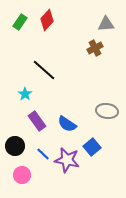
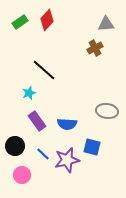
green rectangle: rotated 21 degrees clockwise
cyan star: moved 4 px right, 1 px up; rotated 16 degrees clockwise
blue semicircle: rotated 30 degrees counterclockwise
blue square: rotated 36 degrees counterclockwise
purple star: rotated 25 degrees counterclockwise
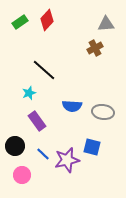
gray ellipse: moved 4 px left, 1 px down
blue semicircle: moved 5 px right, 18 px up
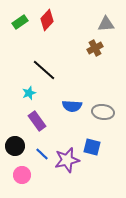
blue line: moved 1 px left
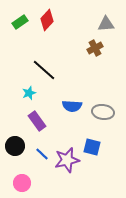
pink circle: moved 8 px down
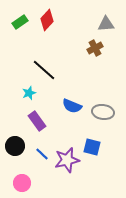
blue semicircle: rotated 18 degrees clockwise
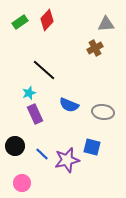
blue semicircle: moved 3 px left, 1 px up
purple rectangle: moved 2 px left, 7 px up; rotated 12 degrees clockwise
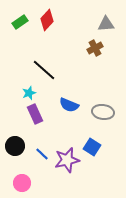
blue square: rotated 18 degrees clockwise
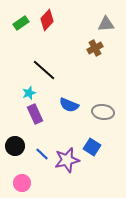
green rectangle: moved 1 px right, 1 px down
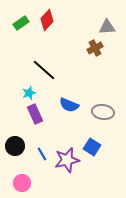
gray triangle: moved 1 px right, 3 px down
blue line: rotated 16 degrees clockwise
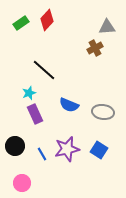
blue square: moved 7 px right, 3 px down
purple star: moved 11 px up
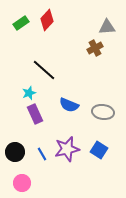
black circle: moved 6 px down
